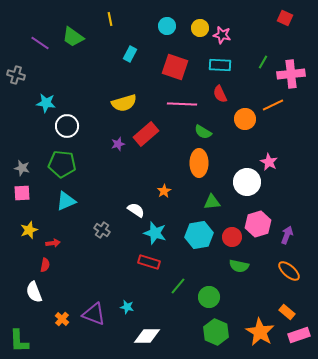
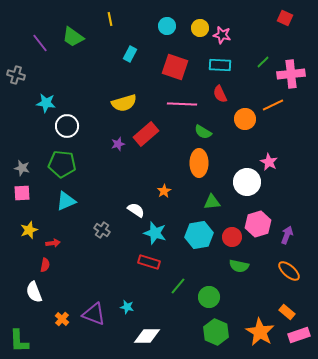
purple line at (40, 43): rotated 18 degrees clockwise
green line at (263, 62): rotated 16 degrees clockwise
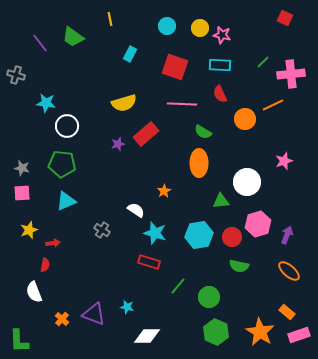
pink star at (269, 162): moved 15 px right, 1 px up; rotated 24 degrees clockwise
green triangle at (212, 202): moved 9 px right, 1 px up
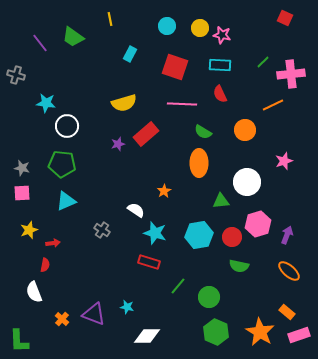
orange circle at (245, 119): moved 11 px down
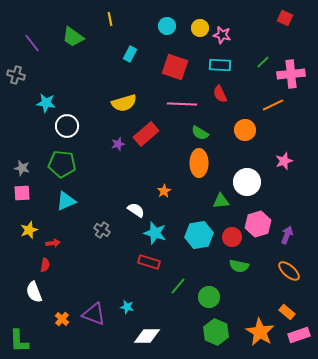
purple line at (40, 43): moved 8 px left
green semicircle at (203, 132): moved 3 px left, 1 px down
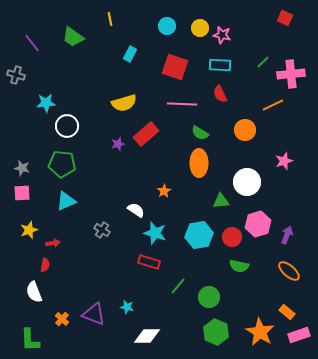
cyan star at (46, 103): rotated 12 degrees counterclockwise
green L-shape at (19, 341): moved 11 px right, 1 px up
